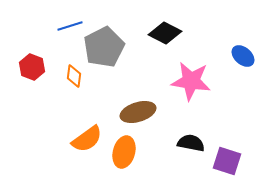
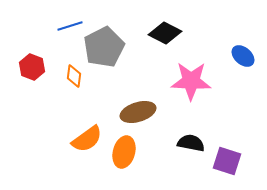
pink star: rotated 6 degrees counterclockwise
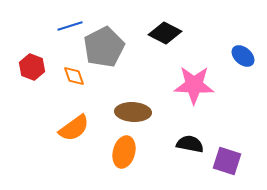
orange diamond: rotated 25 degrees counterclockwise
pink star: moved 3 px right, 4 px down
brown ellipse: moved 5 px left; rotated 20 degrees clockwise
orange semicircle: moved 13 px left, 11 px up
black semicircle: moved 1 px left, 1 px down
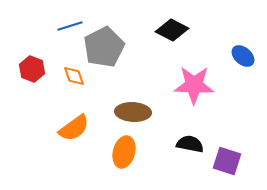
black diamond: moved 7 px right, 3 px up
red hexagon: moved 2 px down
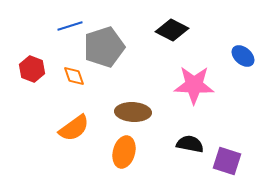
gray pentagon: rotated 9 degrees clockwise
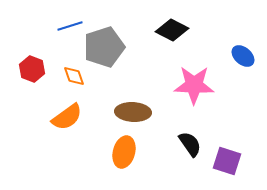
orange semicircle: moved 7 px left, 11 px up
black semicircle: rotated 44 degrees clockwise
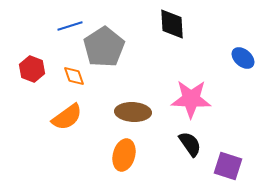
black diamond: moved 6 px up; rotated 60 degrees clockwise
gray pentagon: rotated 15 degrees counterclockwise
blue ellipse: moved 2 px down
pink star: moved 3 px left, 14 px down
orange ellipse: moved 3 px down
purple square: moved 1 px right, 5 px down
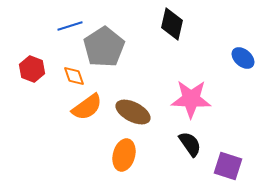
black diamond: rotated 16 degrees clockwise
brown ellipse: rotated 24 degrees clockwise
orange semicircle: moved 20 px right, 10 px up
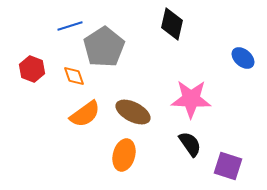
orange semicircle: moved 2 px left, 7 px down
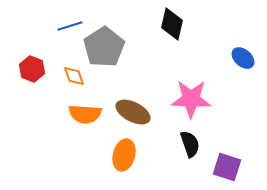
orange semicircle: rotated 40 degrees clockwise
black semicircle: rotated 16 degrees clockwise
purple square: moved 1 px left, 1 px down
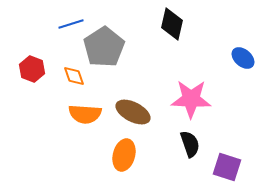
blue line: moved 1 px right, 2 px up
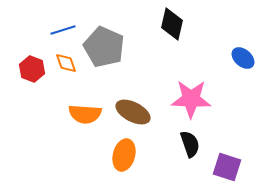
blue line: moved 8 px left, 6 px down
gray pentagon: rotated 15 degrees counterclockwise
orange diamond: moved 8 px left, 13 px up
